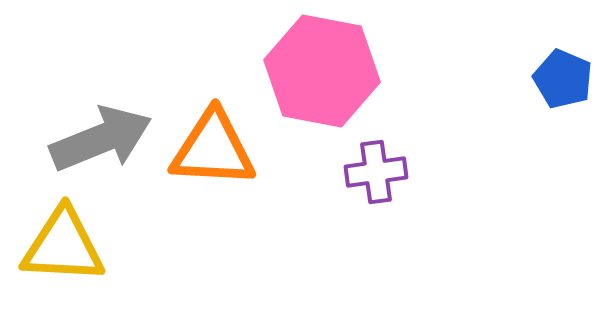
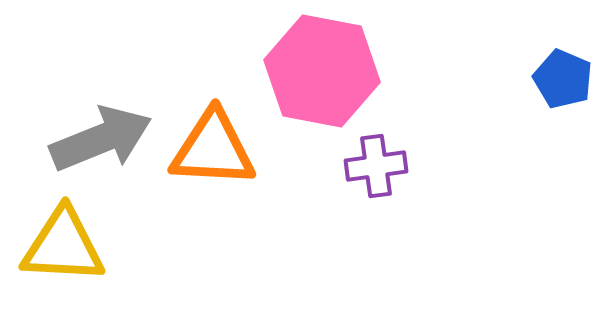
purple cross: moved 6 px up
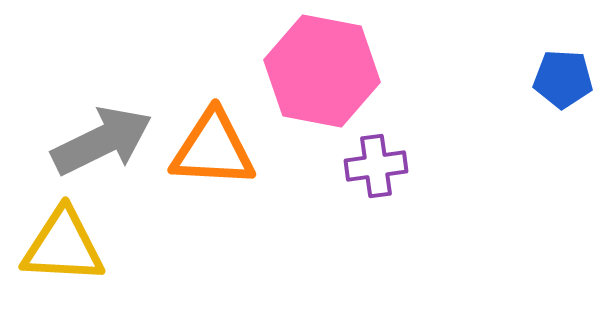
blue pentagon: rotated 20 degrees counterclockwise
gray arrow: moved 1 px right, 2 px down; rotated 4 degrees counterclockwise
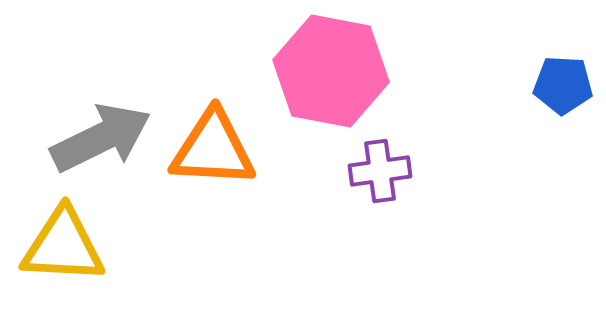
pink hexagon: moved 9 px right
blue pentagon: moved 6 px down
gray arrow: moved 1 px left, 3 px up
purple cross: moved 4 px right, 5 px down
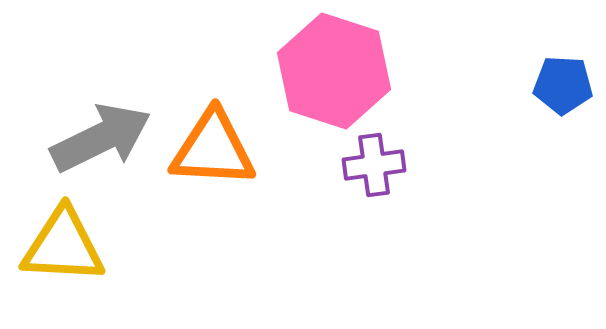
pink hexagon: moved 3 px right; rotated 7 degrees clockwise
purple cross: moved 6 px left, 6 px up
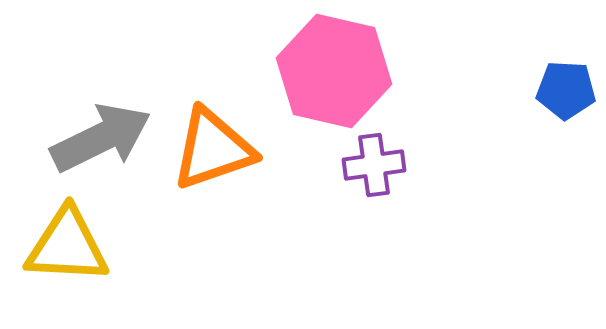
pink hexagon: rotated 5 degrees counterclockwise
blue pentagon: moved 3 px right, 5 px down
orange triangle: rotated 22 degrees counterclockwise
yellow triangle: moved 4 px right
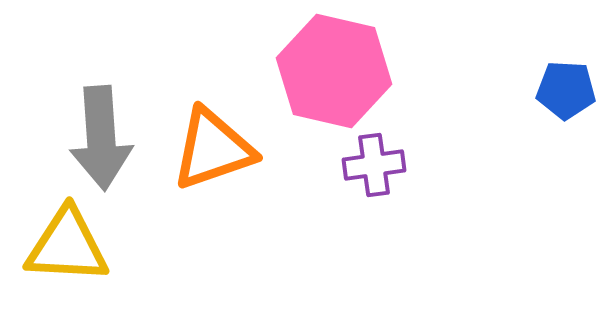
gray arrow: rotated 112 degrees clockwise
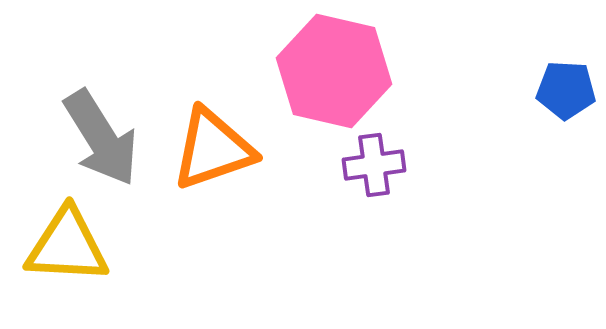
gray arrow: rotated 28 degrees counterclockwise
